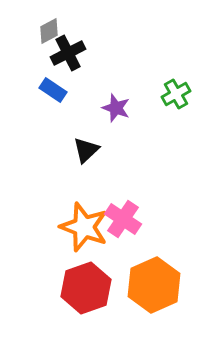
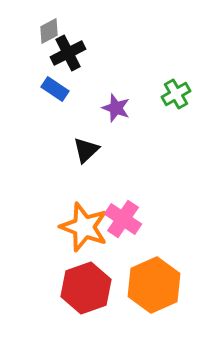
blue rectangle: moved 2 px right, 1 px up
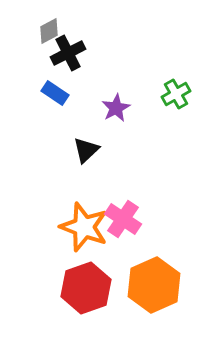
blue rectangle: moved 4 px down
purple star: rotated 24 degrees clockwise
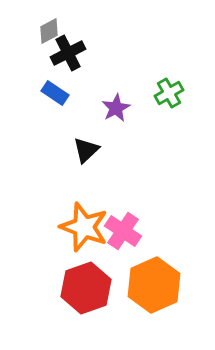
green cross: moved 7 px left, 1 px up
pink cross: moved 12 px down
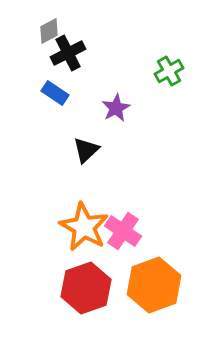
green cross: moved 22 px up
orange star: rotated 9 degrees clockwise
orange hexagon: rotated 4 degrees clockwise
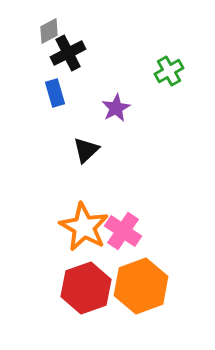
blue rectangle: rotated 40 degrees clockwise
orange hexagon: moved 13 px left, 1 px down
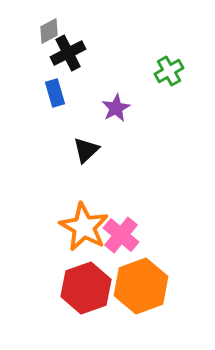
pink cross: moved 2 px left, 4 px down; rotated 6 degrees clockwise
